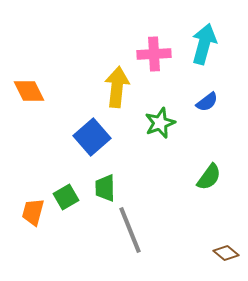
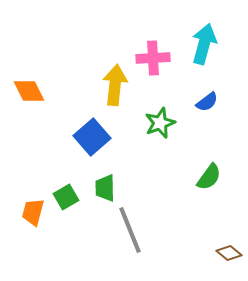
pink cross: moved 1 px left, 4 px down
yellow arrow: moved 2 px left, 2 px up
brown diamond: moved 3 px right
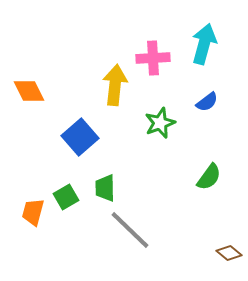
blue square: moved 12 px left
gray line: rotated 24 degrees counterclockwise
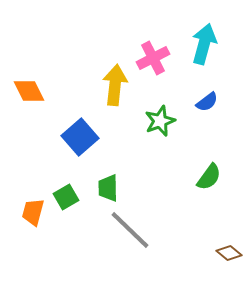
pink cross: rotated 24 degrees counterclockwise
green star: moved 2 px up
green trapezoid: moved 3 px right
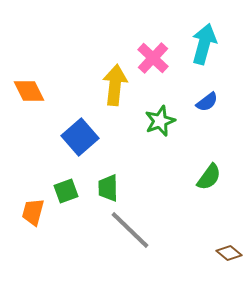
pink cross: rotated 20 degrees counterclockwise
green square: moved 6 px up; rotated 10 degrees clockwise
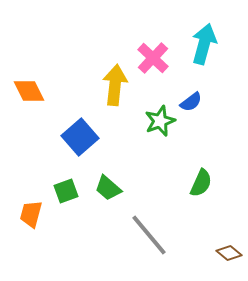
blue semicircle: moved 16 px left
green semicircle: moved 8 px left, 6 px down; rotated 12 degrees counterclockwise
green trapezoid: rotated 48 degrees counterclockwise
orange trapezoid: moved 2 px left, 2 px down
gray line: moved 19 px right, 5 px down; rotated 6 degrees clockwise
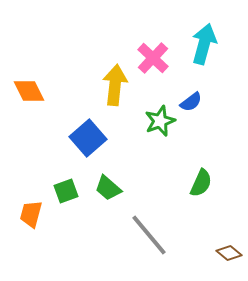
blue square: moved 8 px right, 1 px down
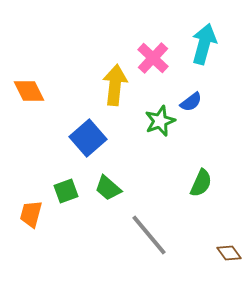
brown diamond: rotated 15 degrees clockwise
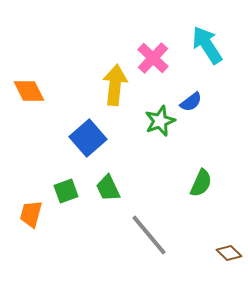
cyan arrow: moved 3 px right, 1 px down; rotated 48 degrees counterclockwise
green trapezoid: rotated 24 degrees clockwise
brown diamond: rotated 10 degrees counterclockwise
